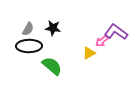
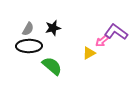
black star: rotated 21 degrees counterclockwise
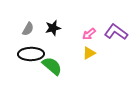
pink arrow: moved 13 px left, 7 px up
black ellipse: moved 2 px right, 8 px down
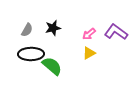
gray semicircle: moved 1 px left, 1 px down
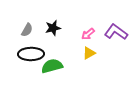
pink arrow: moved 1 px left
green semicircle: rotated 55 degrees counterclockwise
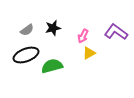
gray semicircle: rotated 24 degrees clockwise
pink arrow: moved 5 px left, 2 px down; rotated 24 degrees counterclockwise
black ellipse: moved 5 px left, 1 px down; rotated 20 degrees counterclockwise
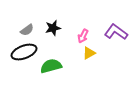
black ellipse: moved 2 px left, 3 px up
green semicircle: moved 1 px left
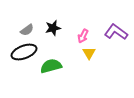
yellow triangle: rotated 32 degrees counterclockwise
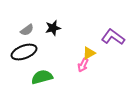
purple L-shape: moved 3 px left, 5 px down
pink arrow: moved 29 px down
yellow triangle: rotated 32 degrees clockwise
green semicircle: moved 9 px left, 11 px down
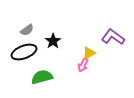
black star: moved 13 px down; rotated 21 degrees counterclockwise
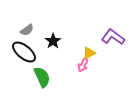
black ellipse: rotated 60 degrees clockwise
green semicircle: rotated 80 degrees clockwise
